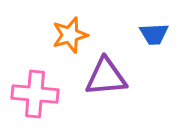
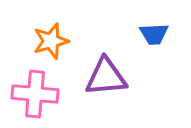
orange star: moved 19 px left, 6 px down
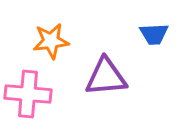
orange star: rotated 9 degrees clockwise
pink cross: moved 7 px left
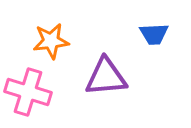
pink cross: moved 2 px up; rotated 12 degrees clockwise
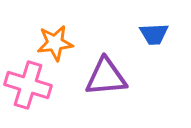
orange star: moved 4 px right, 2 px down
pink cross: moved 7 px up
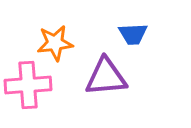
blue trapezoid: moved 21 px left
pink cross: rotated 21 degrees counterclockwise
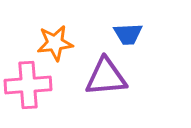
blue trapezoid: moved 5 px left
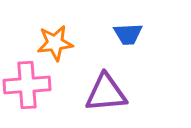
purple triangle: moved 16 px down
pink cross: moved 1 px left
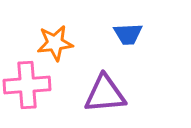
purple triangle: moved 1 px left, 1 px down
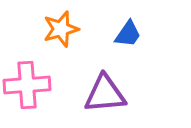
blue trapezoid: rotated 52 degrees counterclockwise
orange star: moved 6 px right, 14 px up; rotated 9 degrees counterclockwise
